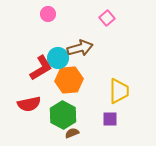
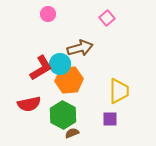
cyan circle: moved 2 px right, 6 px down
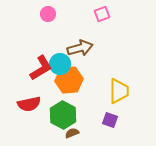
pink square: moved 5 px left, 4 px up; rotated 21 degrees clockwise
purple square: moved 1 px down; rotated 21 degrees clockwise
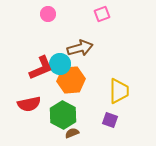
red L-shape: rotated 8 degrees clockwise
orange hexagon: moved 2 px right
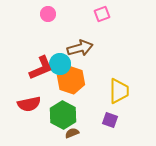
orange hexagon: rotated 24 degrees clockwise
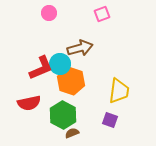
pink circle: moved 1 px right, 1 px up
orange hexagon: moved 1 px down
yellow trapezoid: rotated 8 degrees clockwise
red semicircle: moved 1 px up
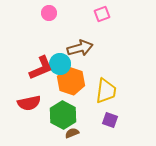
yellow trapezoid: moved 13 px left
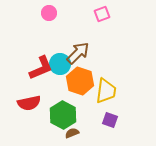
brown arrow: moved 2 px left, 5 px down; rotated 30 degrees counterclockwise
orange hexagon: moved 9 px right
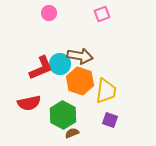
brown arrow: moved 2 px right, 3 px down; rotated 55 degrees clockwise
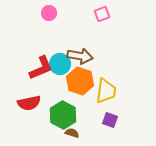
brown semicircle: rotated 40 degrees clockwise
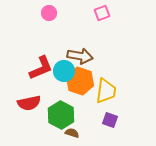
pink square: moved 1 px up
cyan circle: moved 4 px right, 7 px down
green hexagon: moved 2 px left
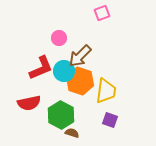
pink circle: moved 10 px right, 25 px down
brown arrow: rotated 125 degrees clockwise
